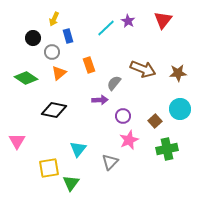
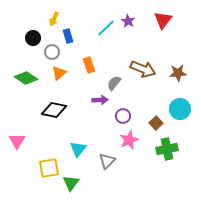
brown square: moved 1 px right, 2 px down
gray triangle: moved 3 px left, 1 px up
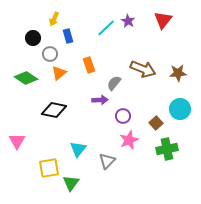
gray circle: moved 2 px left, 2 px down
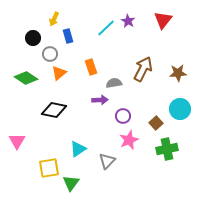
orange rectangle: moved 2 px right, 2 px down
brown arrow: rotated 85 degrees counterclockwise
gray semicircle: rotated 42 degrees clockwise
cyan triangle: rotated 18 degrees clockwise
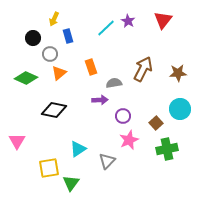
green diamond: rotated 10 degrees counterclockwise
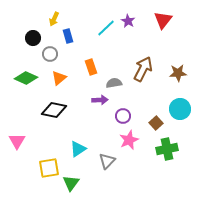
orange triangle: moved 5 px down
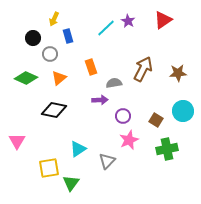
red triangle: rotated 18 degrees clockwise
cyan circle: moved 3 px right, 2 px down
brown square: moved 3 px up; rotated 16 degrees counterclockwise
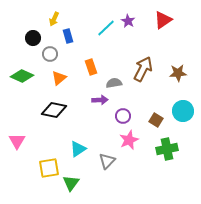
green diamond: moved 4 px left, 2 px up
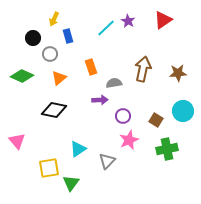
brown arrow: rotated 15 degrees counterclockwise
pink triangle: rotated 12 degrees counterclockwise
